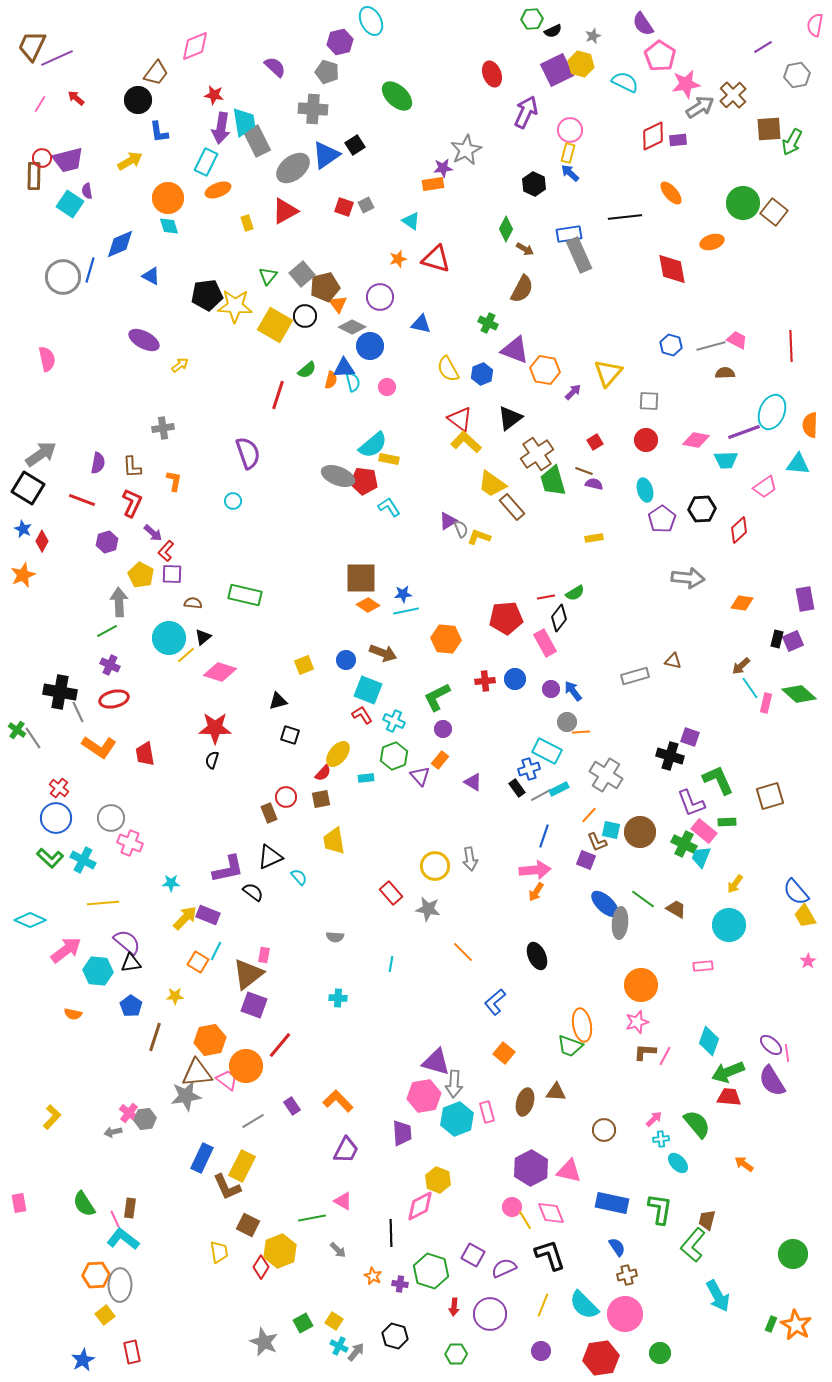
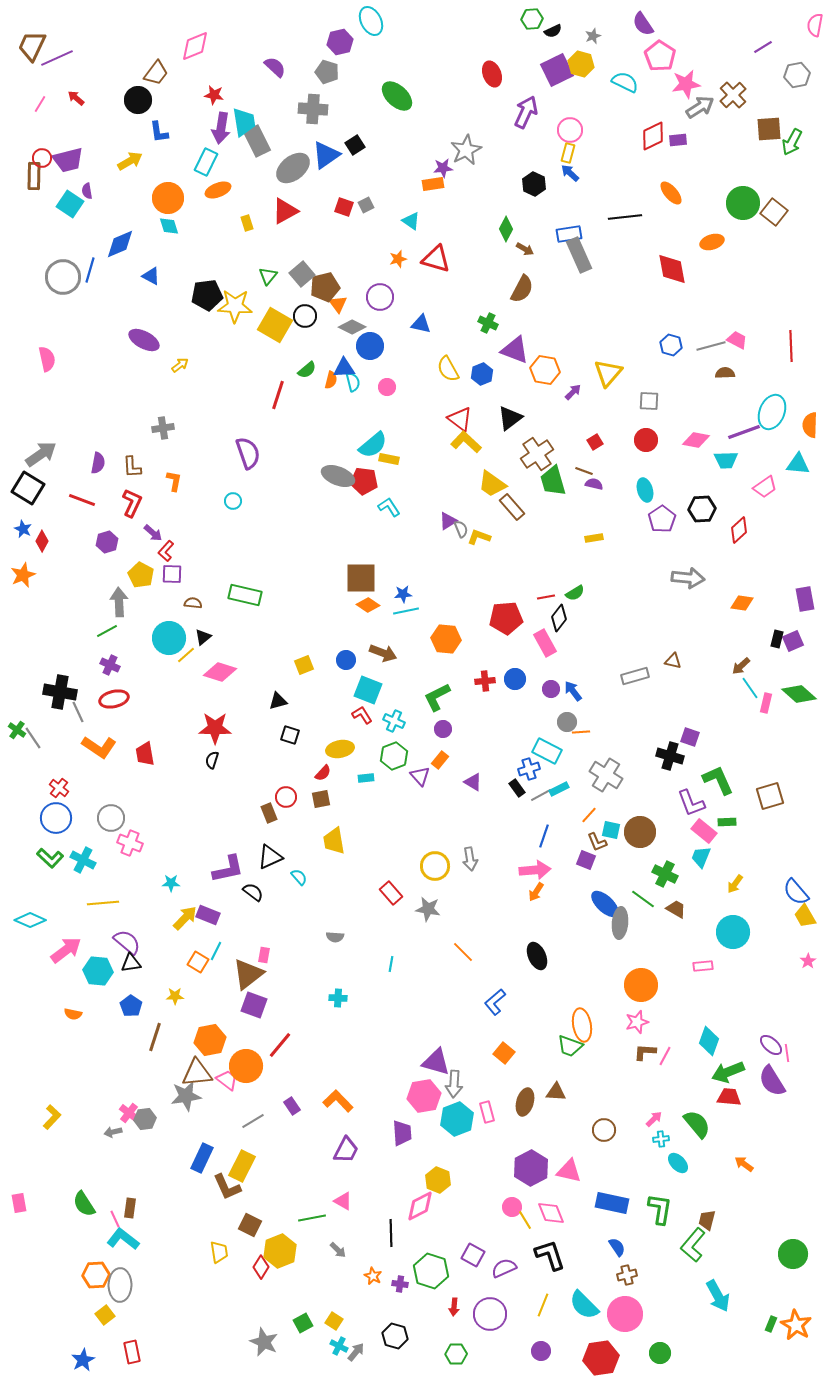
yellow ellipse at (338, 754): moved 2 px right, 5 px up; rotated 40 degrees clockwise
green cross at (684, 844): moved 19 px left, 30 px down
cyan circle at (729, 925): moved 4 px right, 7 px down
brown square at (248, 1225): moved 2 px right
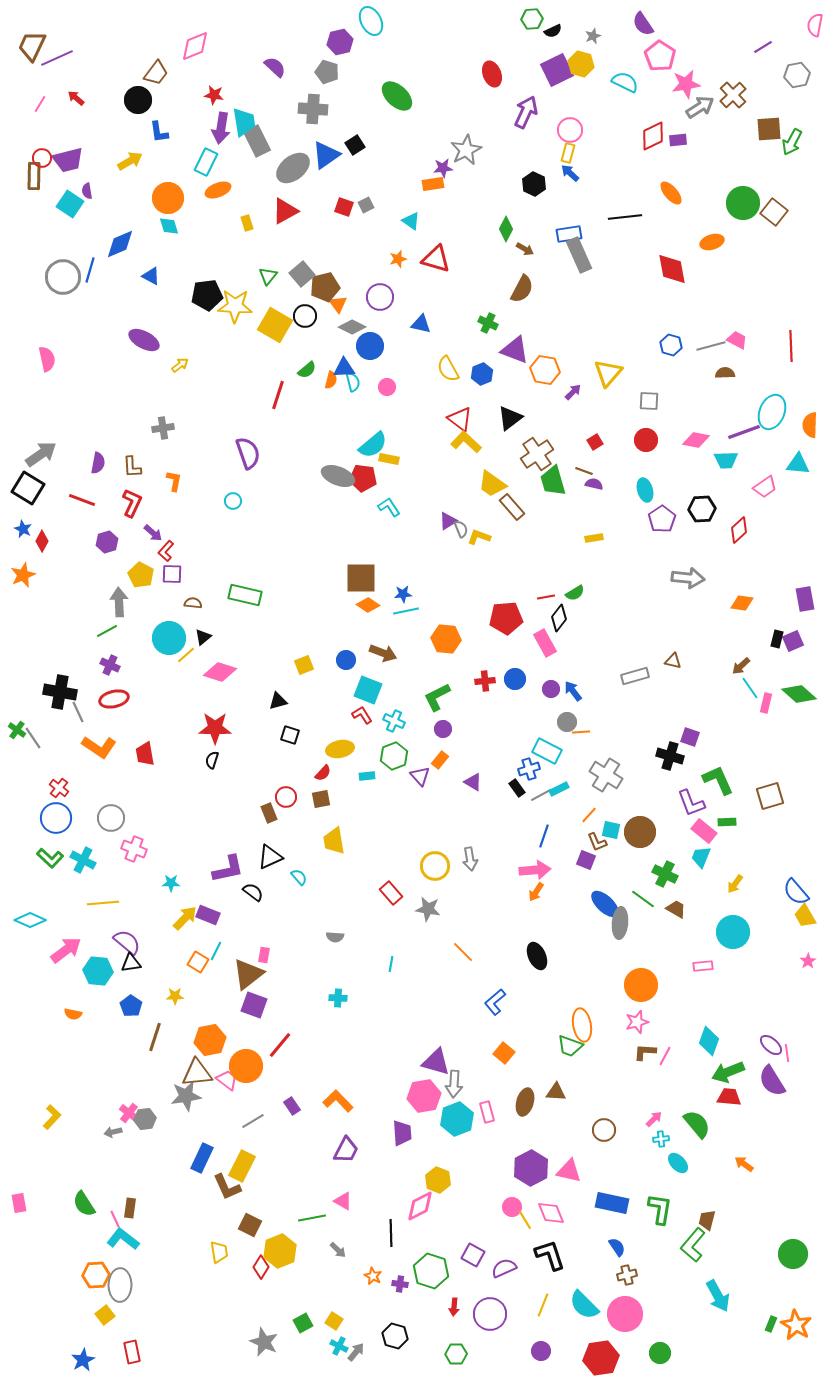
red pentagon at (364, 481): moved 1 px left, 3 px up
cyan rectangle at (366, 778): moved 1 px right, 2 px up
pink cross at (130, 843): moved 4 px right, 6 px down
